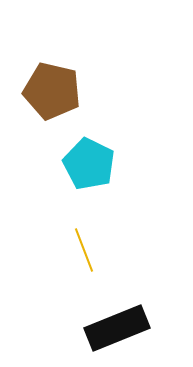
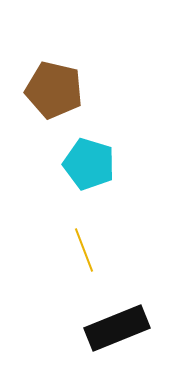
brown pentagon: moved 2 px right, 1 px up
cyan pentagon: rotated 9 degrees counterclockwise
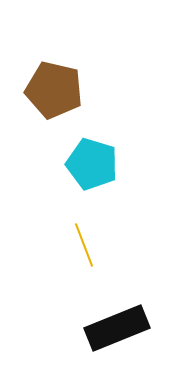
cyan pentagon: moved 3 px right
yellow line: moved 5 px up
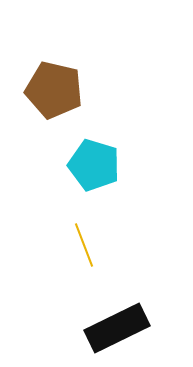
cyan pentagon: moved 2 px right, 1 px down
black rectangle: rotated 4 degrees counterclockwise
